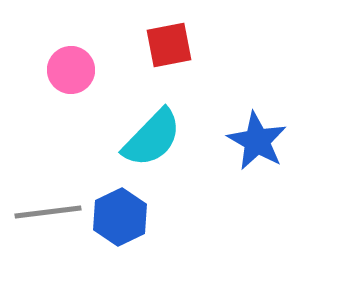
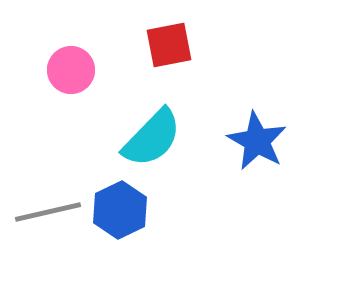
gray line: rotated 6 degrees counterclockwise
blue hexagon: moved 7 px up
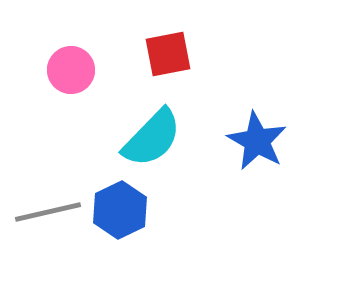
red square: moved 1 px left, 9 px down
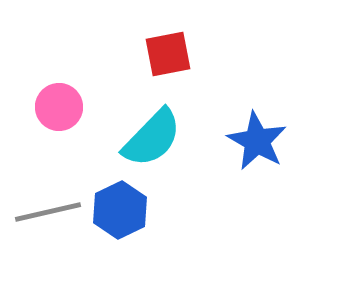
pink circle: moved 12 px left, 37 px down
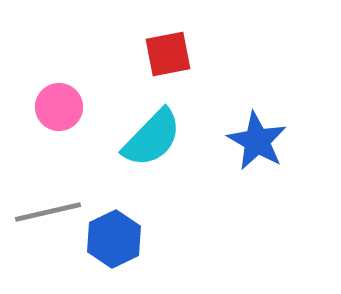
blue hexagon: moved 6 px left, 29 px down
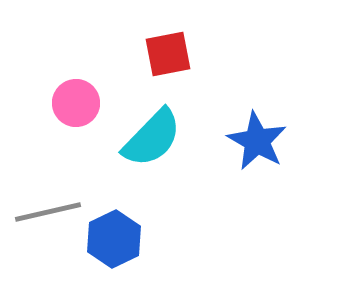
pink circle: moved 17 px right, 4 px up
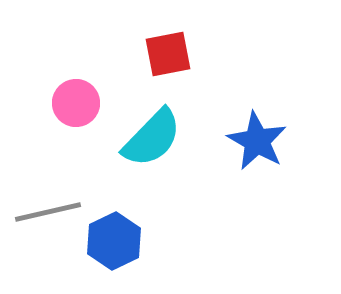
blue hexagon: moved 2 px down
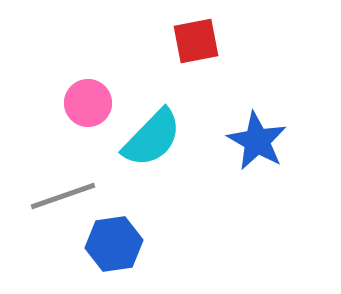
red square: moved 28 px right, 13 px up
pink circle: moved 12 px right
gray line: moved 15 px right, 16 px up; rotated 6 degrees counterclockwise
blue hexagon: moved 3 px down; rotated 18 degrees clockwise
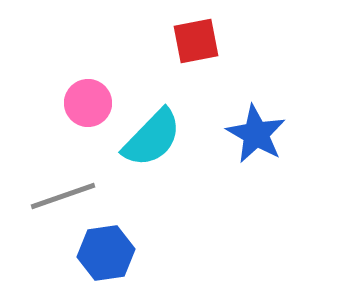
blue star: moved 1 px left, 7 px up
blue hexagon: moved 8 px left, 9 px down
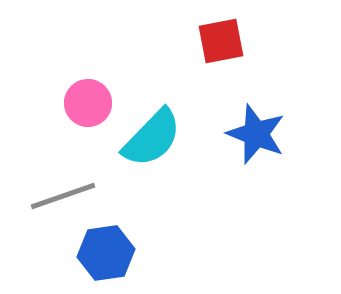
red square: moved 25 px right
blue star: rotated 8 degrees counterclockwise
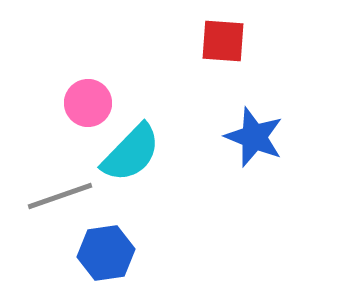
red square: moved 2 px right; rotated 15 degrees clockwise
blue star: moved 2 px left, 3 px down
cyan semicircle: moved 21 px left, 15 px down
gray line: moved 3 px left
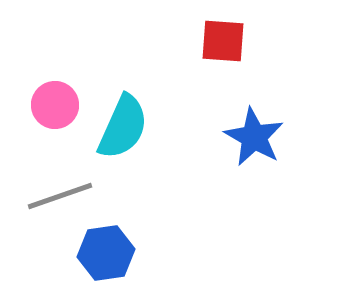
pink circle: moved 33 px left, 2 px down
blue star: rotated 8 degrees clockwise
cyan semicircle: moved 8 px left, 26 px up; rotated 20 degrees counterclockwise
